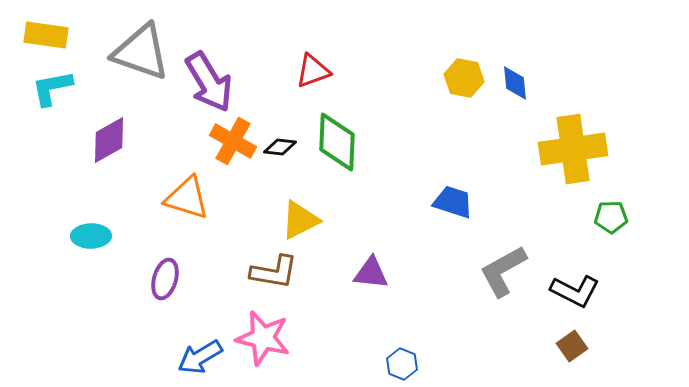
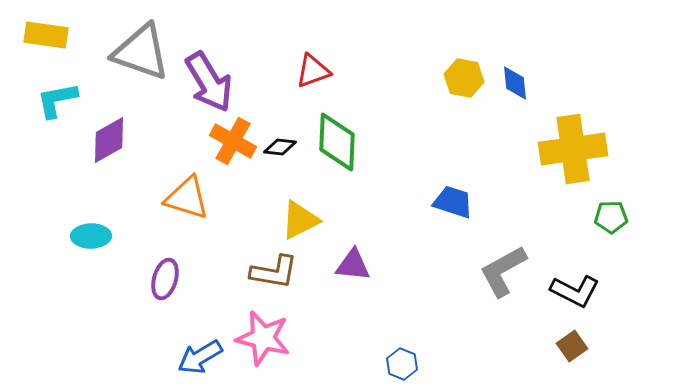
cyan L-shape: moved 5 px right, 12 px down
purple triangle: moved 18 px left, 8 px up
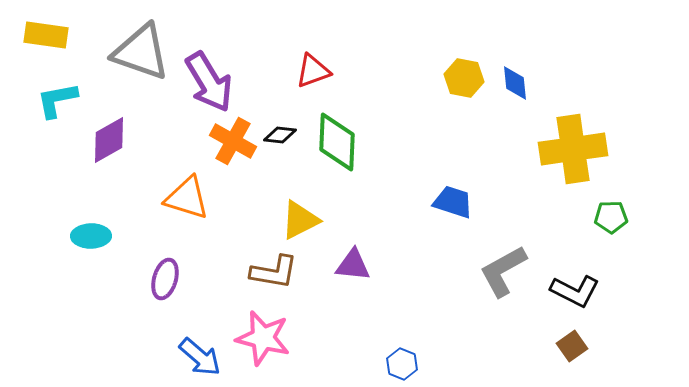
black diamond: moved 12 px up
blue arrow: rotated 108 degrees counterclockwise
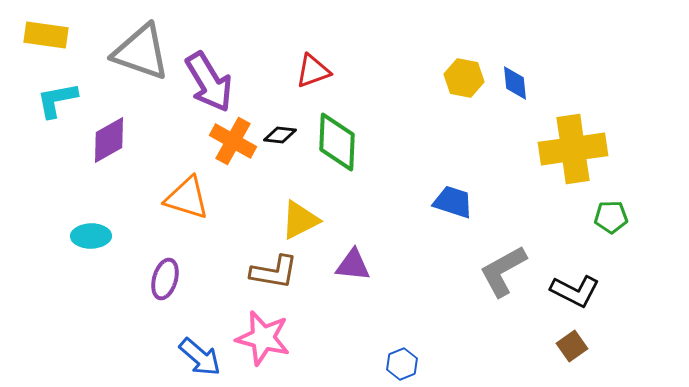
blue hexagon: rotated 16 degrees clockwise
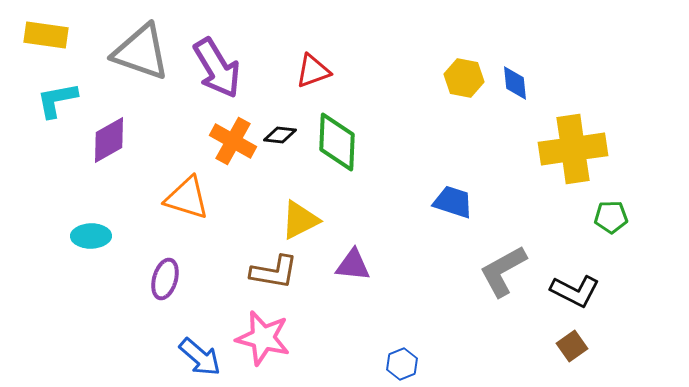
purple arrow: moved 8 px right, 14 px up
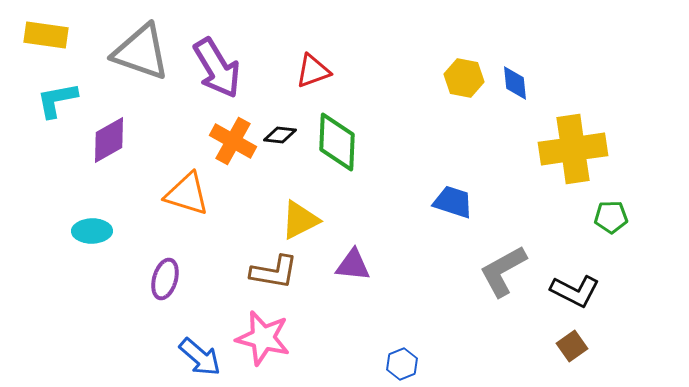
orange triangle: moved 4 px up
cyan ellipse: moved 1 px right, 5 px up
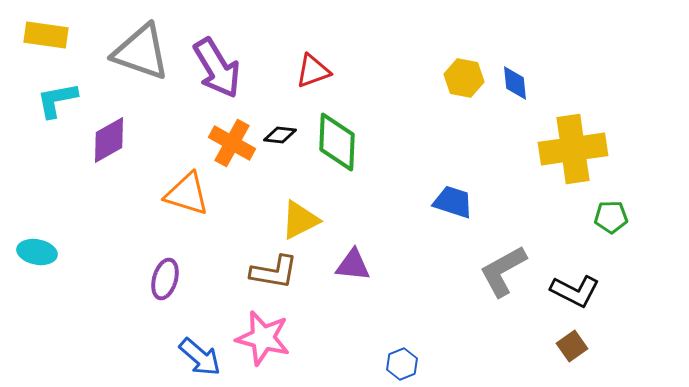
orange cross: moved 1 px left, 2 px down
cyan ellipse: moved 55 px left, 21 px down; rotated 12 degrees clockwise
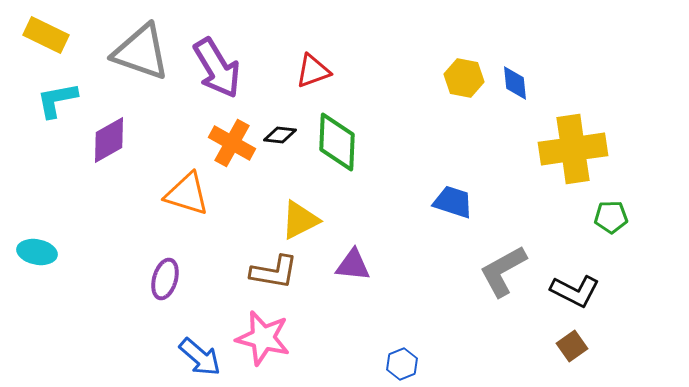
yellow rectangle: rotated 18 degrees clockwise
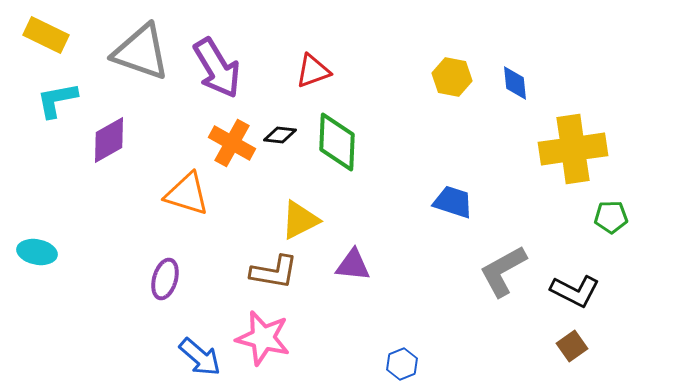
yellow hexagon: moved 12 px left, 1 px up
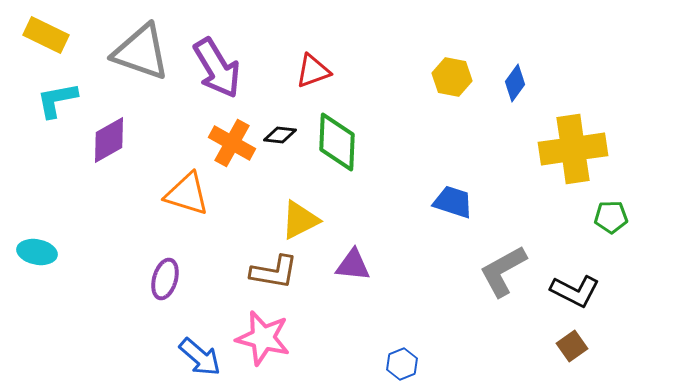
blue diamond: rotated 42 degrees clockwise
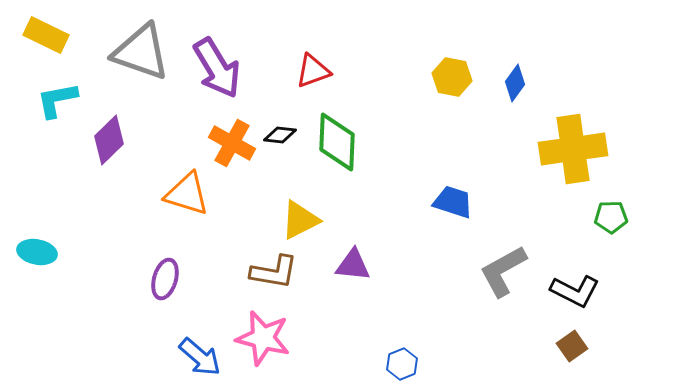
purple diamond: rotated 15 degrees counterclockwise
